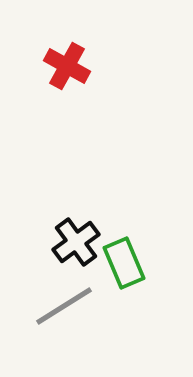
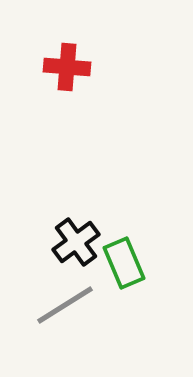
red cross: moved 1 px down; rotated 24 degrees counterclockwise
gray line: moved 1 px right, 1 px up
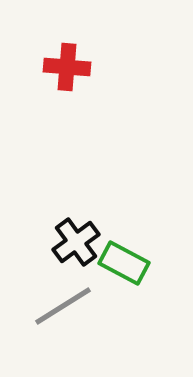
green rectangle: rotated 39 degrees counterclockwise
gray line: moved 2 px left, 1 px down
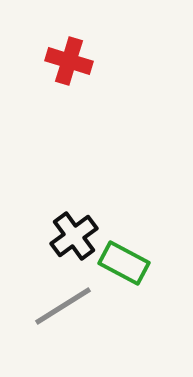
red cross: moved 2 px right, 6 px up; rotated 12 degrees clockwise
black cross: moved 2 px left, 6 px up
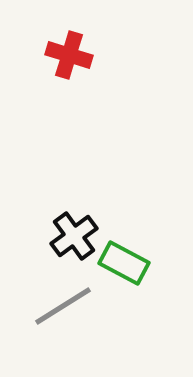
red cross: moved 6 px up
